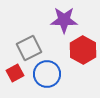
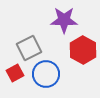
blue circle: moved 1 px left
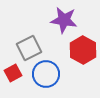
purple star: rotated 8 degrees clockwise
red square: moved 2 px left
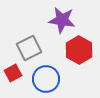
purple star: moved 2 px left
red hexagon: moved 4 px left
blue circle: moved 5 px down
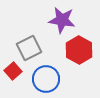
red square: moved 2 px up; rotated 12 degrees counterclockwise
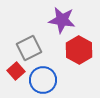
red square: moved 3 px right
blue circle: moved 3 px left, 1 px down
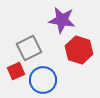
red hexagon: rotated 12 degrees counterclockwise
red square: rotated 18 degrees clockwise
